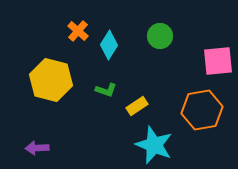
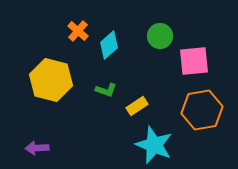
cyan diamond: rotated 16 degrees clockwise
pink square: moved 24 px left
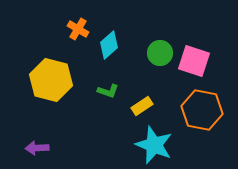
orange cross: moved 2 px up; rotated 10 degrees counterclockwise
green circle: moved 17 px down
pink square: rotated 24 degrees clockwise
green L-shape: moved 2 px right, 1 px down
yellow rectangle: moved 5 px right
orange hexagon: rotated 21 degrees clockwise
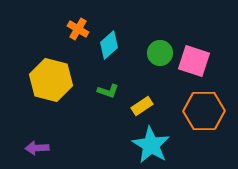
orange hexagon: moved 2 px right, 1 px down; rotated 12 degrees counterclockwise
cyan star: moved 3 px left; rotated 9 degrees clockwise
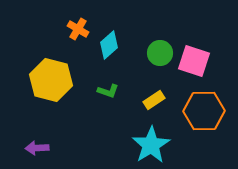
yellow rectangle: moved 12 px right, 6 px up
cyan star: rotated 9 degrees clockwise
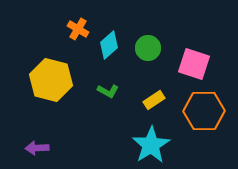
green circle: moved 12 px left, 5 px up
pink square: moved 3 px down
green L-shape: rotated 10 degrees clockwise
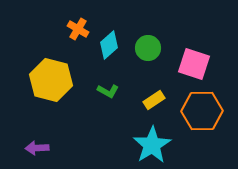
orange hexagon: moved 2 px left
cyan star: moved 1 px right
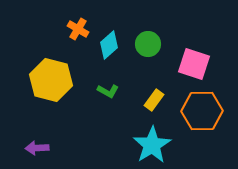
green circle: moved 4 px up
yellow rectangle: rotated 20 degrees counterclockwise
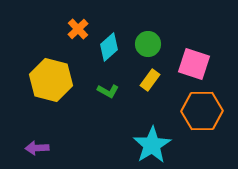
orange cross: rotated 15 degrees clockwise
cyan diamond: moved 2 px down
yellow rectangle: moved 4 px left, 20 px up
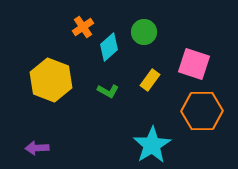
orange cross: moved 5 px right, 2 px up; rotated 10 degrees clockwise
green circle: moved 4 px left, 12 px up
yellow hexagon: rotated 6 degrees clockwise
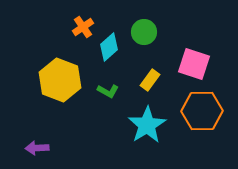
yellow hexagon: moved 9 px right
cyan star: moved 5 px left, 20 px up
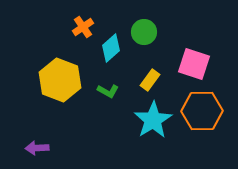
cyan diamond: moved 2 px right, 1 px down
cyan star: moved 6 px right, 5 px up
